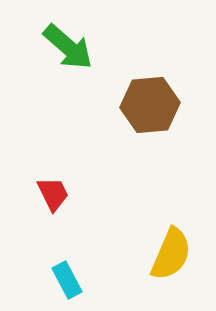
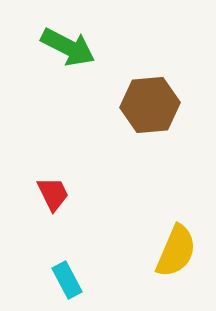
green arrow: rotated 14 degrees counterclockwise
yellow semicircle: moved 5 px right, 3 px up
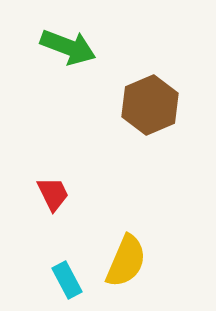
green arrow: rotated 6 degrees counterclockwise
brown hexagon: rotated 18 degrees counterclockwise
yellow semicircle: moved 50 px left, 10 px down
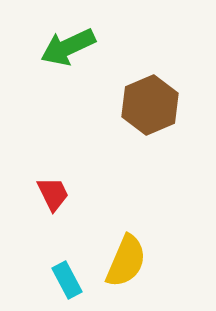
green arrow: rotated 134 degrees clockwise
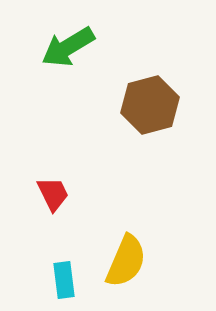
green arrow: rotated 6 degrees counterclockwise
brown hexagon: rotated 8 degrees clockwise
cyan rectangle: moved 3 px left; rotated 21 degrees clockwise
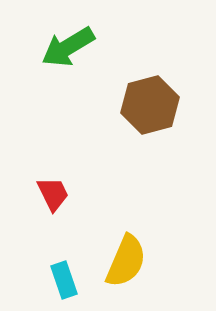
cyan rectangle: rotated 12 degrees counterclockwise
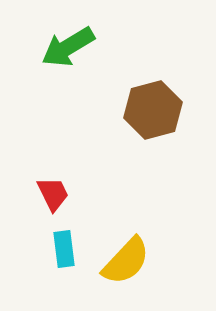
brown hexagon: moved 3 px right, 5 px down
yellow semicircle: rotated 20 degrees clockwise
cyan rectangle: moved 31 px up; rotated 12 degrees clockwise
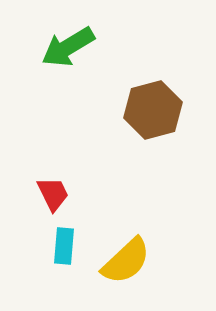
cyan rectangle: moved 3 px up; rotated 12 degrees clockwise
yellow semicircle: rotated 4 degrees clockwise
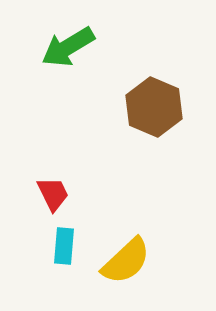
brown hexagon: moved 1 px right, 3 px up; rotated 22 degrees counterclockwise
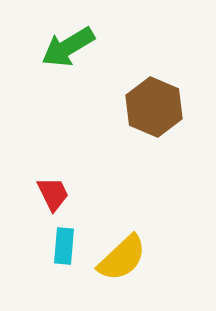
yellow semicircle: moved 4 px left, 3 px up
